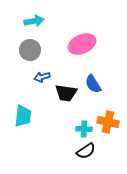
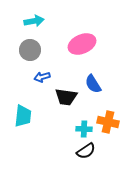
black trapezoid: moved 4 px down
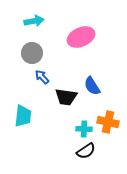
pink ellipse: moved 1 px left, 7 px up
gray circle: moved 2 px right, 3 px down
blue arrow: rotated 63 degrees clockwise
blue semicircle: moved 1 px left, 2 px down
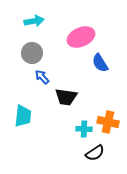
blue semicircle: moved 8 px right, 23 px up
black semicircle: moved 9 px right, 2 px down
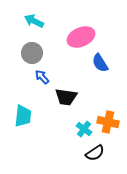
cyan arrow: rotated 144 degrees counterclockwise
cyan cross: rotated 35 degrees clockwise
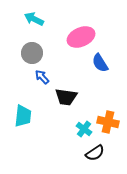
cyan arrow: moved 2 px up
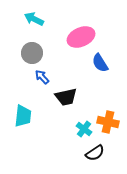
black trapezoid: rotated 20 degrees counterclockwise
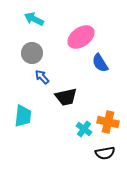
pink ellipse: rotated 12 degrees counterclockwise
black semicircle: moved 10 px right; rotated 24 degrees clockwise
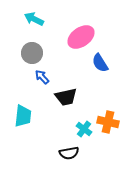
black semicircle: moved 36 px left
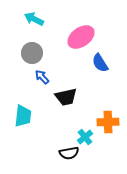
orange cross: rotated 15 degrees counterclockwise
cyan cross: moved 1 px right, 8 px down; rotated 14 degrees clockwise
